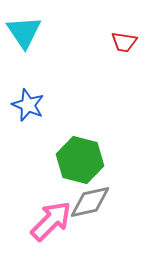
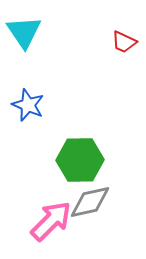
red trapezoid: rotated 16 degrees clockwise
green hexagon: rotated 15 degrees counterclockwise
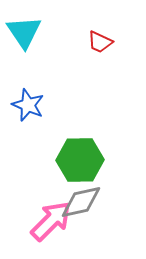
red trapezoid: moved 24 px left
gray diamond: moved 9 px left
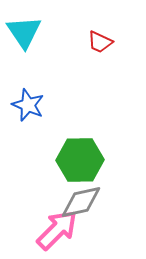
pink arrow: moved 6 px right, 9 px down
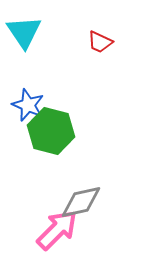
green hexagon: moved 29 px left, 29 px up; rotated 15 degrees clockwise
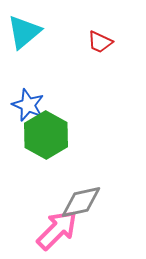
cyan triangle: rotated 24 degrees clockwise
green hexagon: moved 5 px left, 4 px down; rotated 15 degrees clockwise
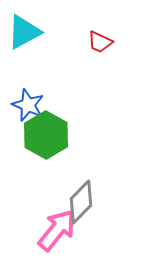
cyan triangle: rotated 12 degrees clockwise
gray diamond: rotated 33 degrees counterclockwise
pink arrow: rotated 6 degrees counterclockwise
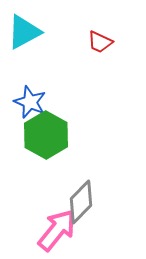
blue star: moved 2 px right, 3 px up
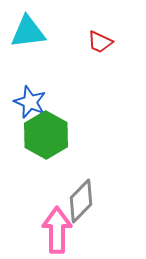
cyan triangle: moved 4 px right; rotated 21 degrees clockwise
gray diamond: moved 1 px up
pink arrow: rotated 39 degrees counterclockwise
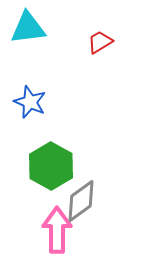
cyan triangle: moved 4 px up
red trapezoid: rotated 124 degrees clockwise
green hexagon: moved 5 px right, 31 px down
gray diamond: rotated 9 degrees clockwise
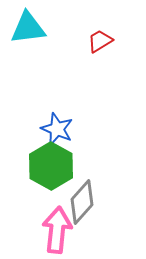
red trapezoid: moved 1 px up
blue star: moved 27 px right, 27 px down
gray diamond: moved 1 px right, 1 px down; rotated 12 degrees counterclockwise
pink arrow: rotated 6 degrees clockwise
